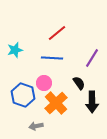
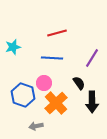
red line: rotated 24 degrees clockwise
cyan star: moved 2 px left, 3 px up
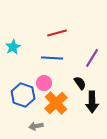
cyan star: rotated 14 degrees counterclockwise
black semicircle: moved 1 px right
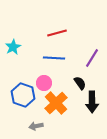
blue line: moved 2 px right
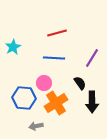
blue hexagon: moved 1 px right, 3 px down; rotated 15 degrees counterclockwise
orange cross: rotated 10 degrees clockwise
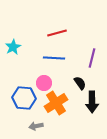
purple line: rotated 18 degrees counterclockwise
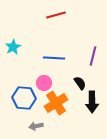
red line: moved 1 px left, 18 px up
purple line: moved 1 px right, 2 px up
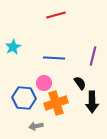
orange cross: rotated 15 degrees clockwise
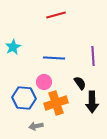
purple line: rotated 18 degrees counterclockwise
pink circle: moved 1 px up
